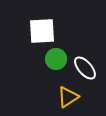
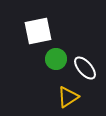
white square: moved 4 px left; rotated 8 degrees counterclockwise
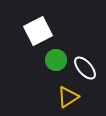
white square: rotated 16 degrees counterclockwise
green circle: moved 1 px down
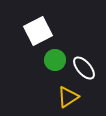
green circle: moved 1 px left
white ellipse: moved 1 px left
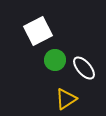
yellow triangle: moved 2 px left, 2 px down
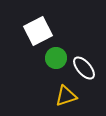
green circle: moved 1 px right, 2 px up
yellow triangle: moved 3 px up; rotated 15 degrees clockwise
